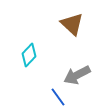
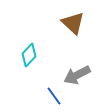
brown triangle: moved 1 px right, 1 px up
blue line: moved 4 px left, 1 px up
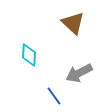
cyan diamond: rotated 40 degrees counterclockwise
gray arrow: moved 2 px right, 2 px up
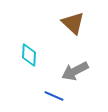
gray arrow: moved 4 px left, 2 px up
blue line: rotated 30 degrees counterclockwise
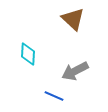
brown triangle: moved 4 px up
cyan diamond: moved 1 px left, 1 px up
